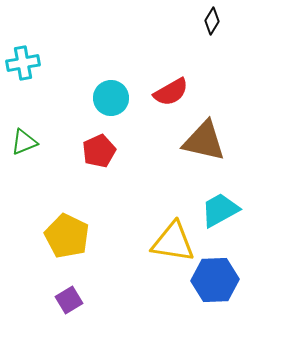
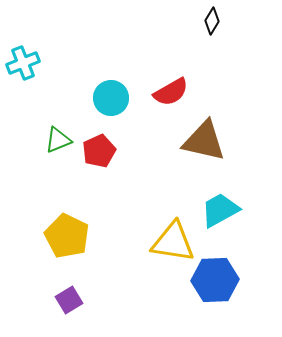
cyan cross: rotated 12 degrees counterclockwise
green triangle: moved 34 px right, 2 px up
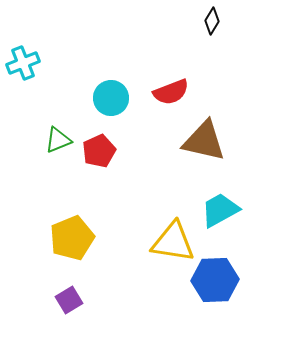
red semicircle: rotated 9 degrees clockwise
yellow pentagon: moved 5 px right, 2 px down; rotated 24 degrees clockwise
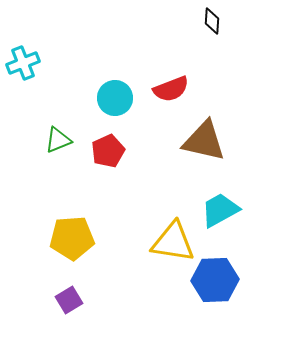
black diamond: rotated 28 degrees counterclockwise
red semicircle: moved 3 px up
cyan circle: moved 4 px right
red pentagon: moved 9 px right
yellow pentagon: rotated 18 degrees clockwise
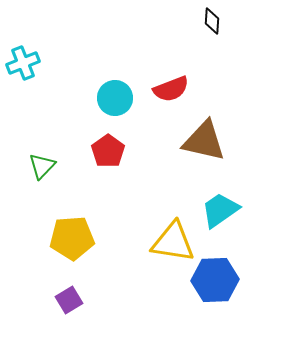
green triangle: moved 16 px left, 26 px down; rotated 24 degrees counterclockwise
red pentagon: rotated 12 degrees counterclockwise
cyan trapezoid: rotated 6 degrees counterclockwise
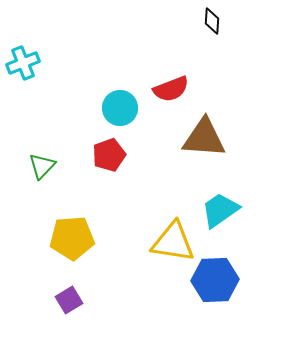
cyan circle: moved 5 px right, 10 px down
brown triangle: moved 3 px up; rotated 9 degrees counterclockwise
red pentagon: moved 1 px right, 4 px down; rotated 16 degrees clockwise
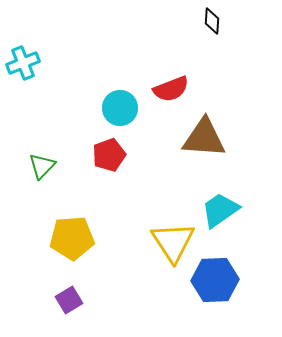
yellow triangle: rotated 48 degrees clockwise
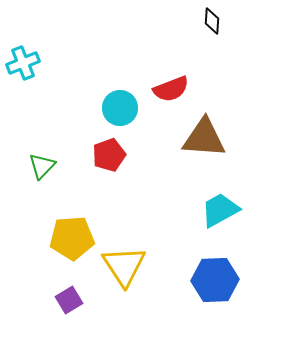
cyan trapezoid: rotated 6 degrees clockwise
yellow triangle: moved 49 px left, 24 px down
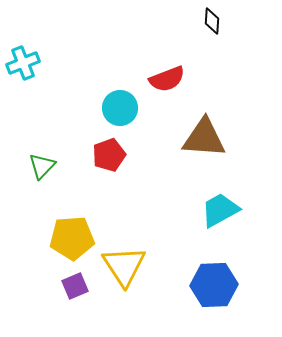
red semicircle: moved 4 px left, 10 px up
blue hexagon: moved 1 px left, 5 px down
purple square: moved 6 px right, 14 px up; rotated 8 degrees clockwise
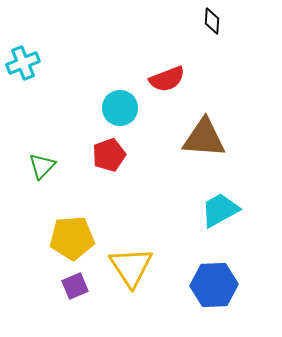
yellow triangle: moved 7 px right, 1 px down
